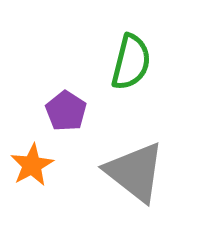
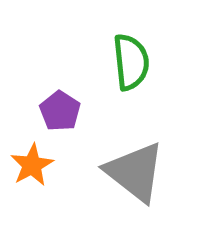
green semicircle: rotated 20 degrees counterclockwise
purple pentagon: moved 6 px left
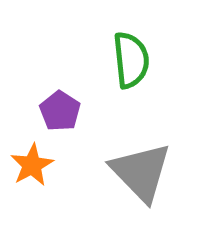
green semicircle: moved 2 px up
gray triangle: moved 6 px right; rotated 8 degrees clockwise
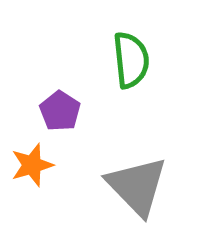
orange star: rotated 12 degrees clockwise
gray triangle: moved 4 px left, 14 px down
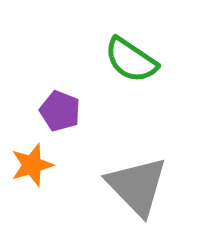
green semicircle: rotated 130 degrees clockwise
purple pentagon: rotated 12 degrees counterclockwise
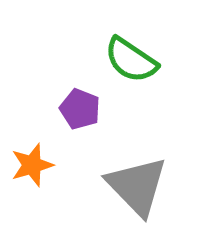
purple pentagon: moved 20 px right, 2 px up
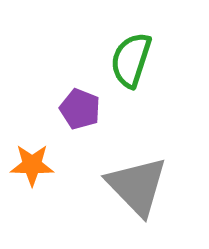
green semicircle: rotated 74 degrees clockwise
orange star: rotated 18 degrees clockwise
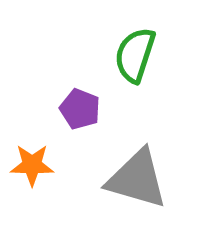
green semicircle: moved 4 px right, 5 px up
gray triangle: moved 7 px up; rotated 30 degrees counterclockwise
